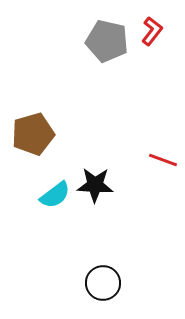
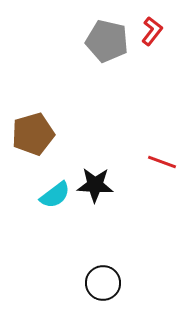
red line: moved 1 px left, 2 px down
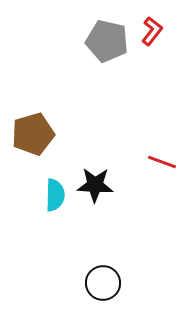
cyan semicircle: rotated 52 degrees counterclockwise
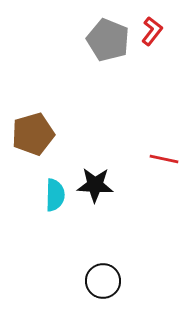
gray pentagon: moved 1 px right, 1 px up; rotated 9 degrees clockwise
red line: moved 2 px right, 3 px up; rotated 8 degrees counterclockwise
black circle: moved 2 px up
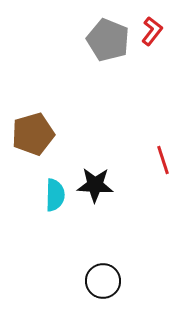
red line: moved 1 px left, 1 px down; rotated 60 degrees clockwise
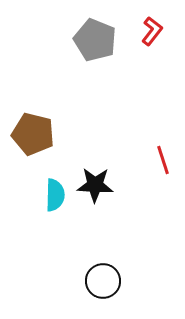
gray pentagon: moved 13 px left
brown pentagon: rotated 30 degrees clockwise
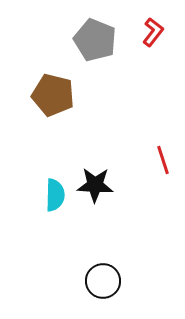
red L-shape: moved 1 px right, 1 px down
brown pentagon: moved 20 px right, 39 px up
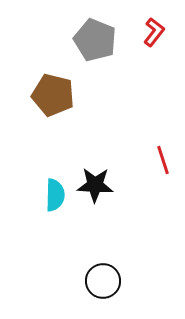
red L-shape: moved 1 px right
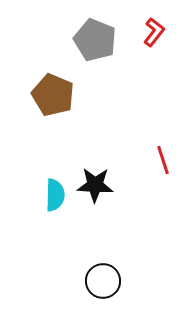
brown pentagon: rotated 9 degrees clockwise
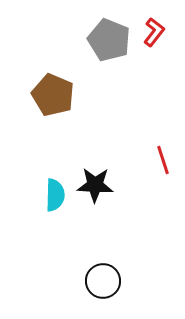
gray pentagon: moved 14 px right
